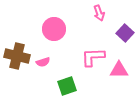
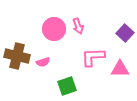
pink arrow: moved 21 px left, 13 px down
pink triangle: moved 1 px right, 1 px up
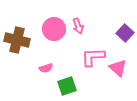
brown cross: moved 16 px up
pink semicircle: moved 3 px right, 6 px down
pink triangle: moved 2 px left, 1 px up; rotated 42 degrees clockwise
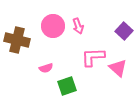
pink circle: moved 1 px left, 3 px up
purple square: moved 1 px left, 2 px up
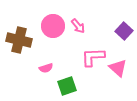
pink arrow: rotated 21 degrees counterclockwise
brown cross: moved 2 px right
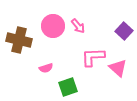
green square: moved 1 px right, 1 px down
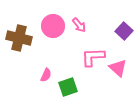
pink arrow: moved 1 px right, 1 px up
brown cross: moved 2 px up
pink semicircle: moved 7 px down; rotated 48 degrees counterclockwise
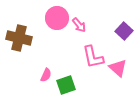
pink circle: moved 4 px right, 8 px up
pink L-shape: rotated 100 degrees counterclockwise
green square: moved 2 px left, 2 px up
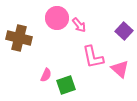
pink triangle: moved 2 px right, 1 px down
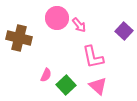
pink triangle: moved 22 px left, 17 px down
green square: rotated 24 degrees counterclockwise
